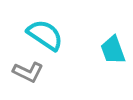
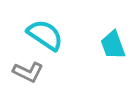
cyan trapezoid: moved 5 px up
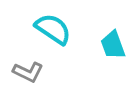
cyan semicircle: moved 8 px right, 6 px up
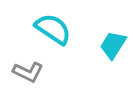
cyan trapezoid: rotated 52 degrees clockwise
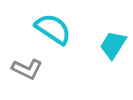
gray L-shape: moved 1 px left, 3 px up
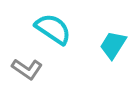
gray L-shape: rotated 8 degrees clockwise
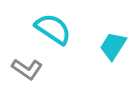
cyan trapezoid: moved 1 px down
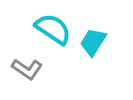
cyan trapezoid: moved 20 px left, 4 px up
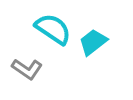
cyan trapezoid: rotated 20 degrees clockwise
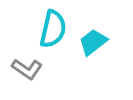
cyan semicircle: rotated 69 degrees clockwise
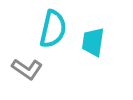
cyan trapezoid: rotated 44 degrees counterclockwise
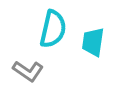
gray L-shape: moved 1 px right, 2 px down
